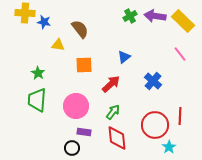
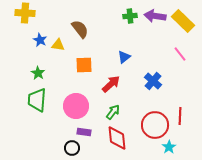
green cross: rotated 24 degrees clockwise
blue star: moved 4 px left, 18 px down; rotated 16 degrees clockwise
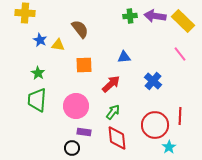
blue triangle: rotated 32 degrees clockwise
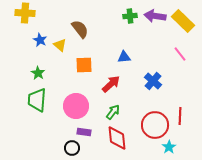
yellow triangle: moved 2 px right; rotated 32 degrees clockwise
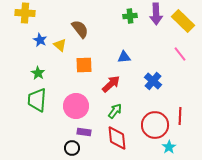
purple arrow: moved 1 px right, 2 px up; rotated 100 degrees counterclockwise
green arrow: moved 2 px right, 1 px up
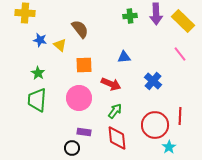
blue star: rotated 16 degrees counterclockwise
red arrow: rotated 66 degrees clockwise
pink circle: moved 3 px right, 8 px up
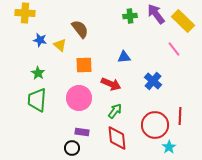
purple arrow: rotated 145 degrees clockwise
pink line: moved 6 px left, 5 px up
purple rectangle: moved 2 px left
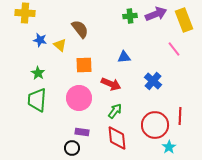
purple arrow: rotated 105 degrees clockwise
yellow rectangle: moved 1 px right, 1 px up; rotated 25 degrees clockwise
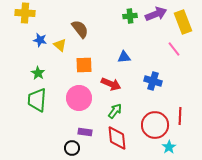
yellow rectangle: moved 1 px left, 2 px down
blue cross: rotated 24 degrees counterclockwise
purple rectangle: moved 3 px right
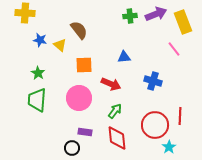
brown semicircle: moved 1 px left, 1 px down
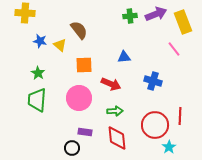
blue star: moved 1 px down
green arrow: rotated 49 degrees clockwise
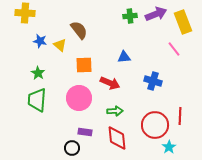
red arrow: moved 1 px left, 1 px up
